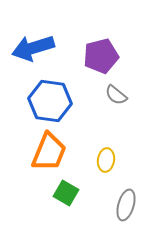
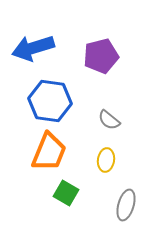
gray semicircle: moved 7 px left, 25 px down
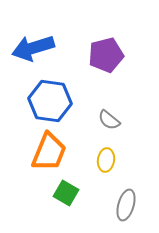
purple pentagon: moved 5 px right, 1 px up
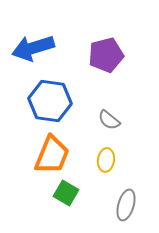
orange trapezoid: moved 3 px right, 3 px down
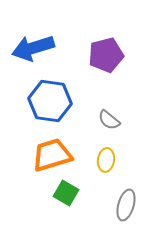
orange trapezoid: rotated 129 degrees counterclockwise
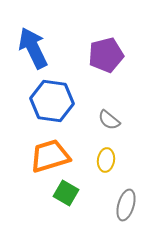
blue arrow: rotated 81 degrees clockwise
blue hexagon: moved 2 px right
orange trapezoid: moved 2 px left, 1 px down
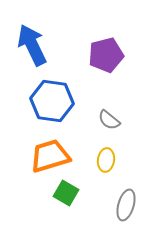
blue arrow: moved 1 px left, 3 px up
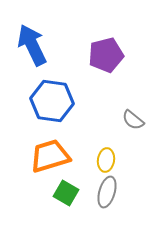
gray semicircle: moved 24 px right
gray ellipse: moved 19 px left, 13 px up
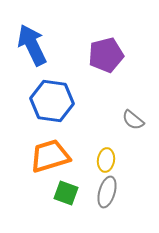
green square: rotated 10 degrees counterclockwise
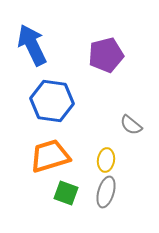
gray semicircle: moved 2 px left, 5 px down
gray ellipse: moved 1 px left
